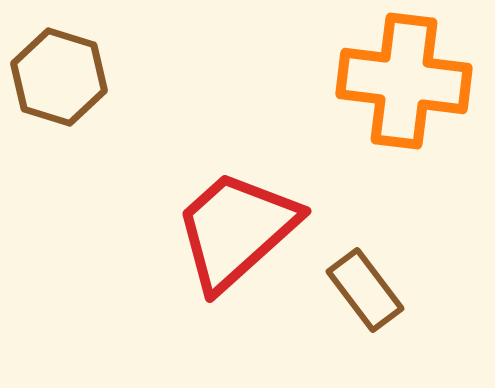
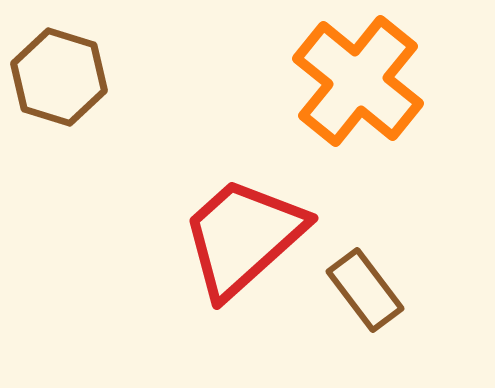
orange cross: moved 46 px left; rotated 32 degrees clockwise
red trapezoid: moved 7 px right, 7 px down
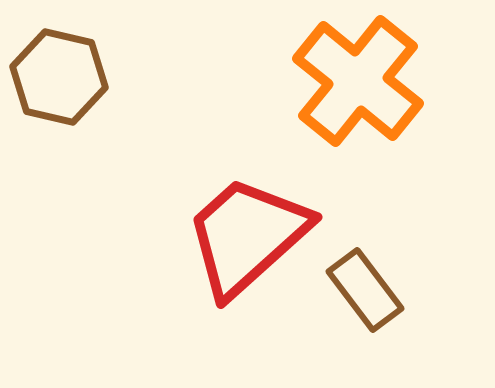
brown hexagon: rotated 4 degrees counterclockwise
red trapezoid: moved 4 px right, 1 px up
